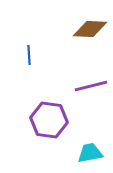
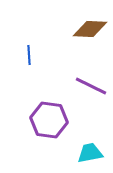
purple line: rotated 40 degrees clockwise
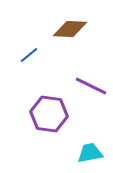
brown diamond: moved 20 px left
blue line: rotated 54 degrees clockwise
purple hexagon: moved 6 px up
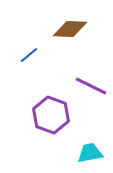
purple hexagon: moved 2 px right, 1 px down; rotated 12 degrees clockwise
